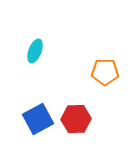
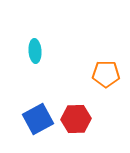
cyan ellipse: rotated 25 degrees counterclockwise
orange pentagon: moved 1 px right, 2 px down
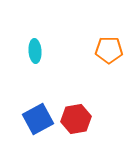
orange pentagon: moved 3 px right, 24 px up
red hexagon: rotated 8 degrees counterclockwise
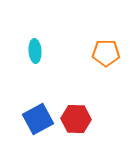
orange pentagon: moved 3 px left, 3 px down
red hexagon: rotated 12 degrees clockwise
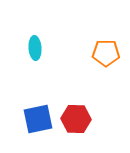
cyan ellipse: moved 3 px up
blue square: rotated 16 degrees clockwise
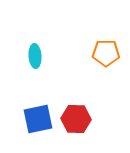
cyan ellipse: moved 8 px down
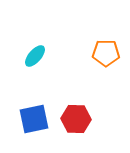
cyan ellipse: rotated 45 degrees clockwise
blue square: moved 4 px left
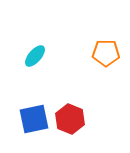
red hexagon: moved 6 px left; rotated 20 degrees clockwise
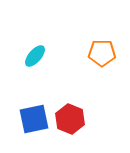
orange pentagon: moved 4 px left
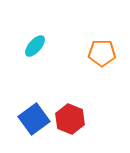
cyan ellipse: moved 10 px up
blue square: rotated 24 degrees counterclockwise
